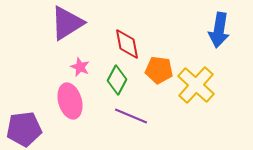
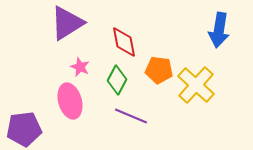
red diamond: moved 3 px left, 2 px up
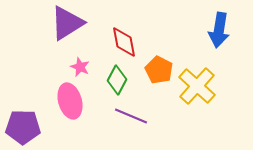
orange pentagon: rotated 20 degrees clockwise
yellow cross: moved 1 px right, 1 px down
purple pentagon: moved 1 px left, 2 px up; rotated 8 degrees clockwise
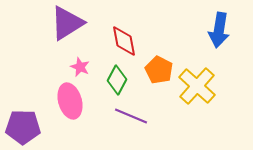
red diamond: moved 1 px up
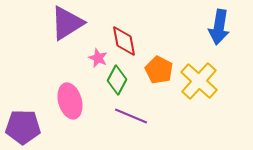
blue arrow: moved 3 px up
pink star: moved 18 px right, 9 px up
yellow cross: moved 2 px right, 5 px up
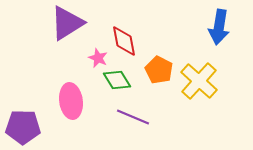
green diamond: rotated 60 degrees counterclockwise
pink ellipse: moved 1 px right; rotated 8 degrees clockwise
purple line: moved 2 px right, 1 px down
